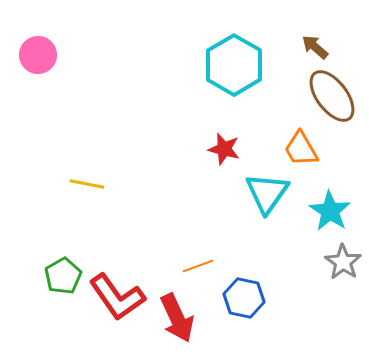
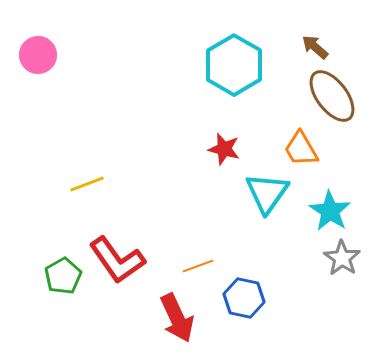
yellow line: rotated 32 degrees counterclockwise
gray star: moved 1 px left, 4 px up
red L-shape: moved 37 px up
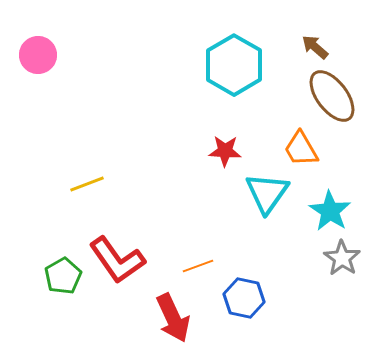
red star: moved 1 px right, 2 px down; rotated 12 degrees counterclockwise
red arrow: moved 4 px left
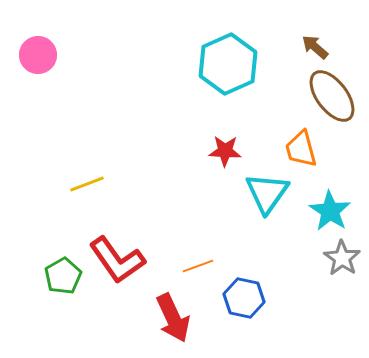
cyan hexagon: moved 6 px left, 1 px up; rotated 6 degrees clockwise
orange trapezoid: rotated 15 degrees clockwise
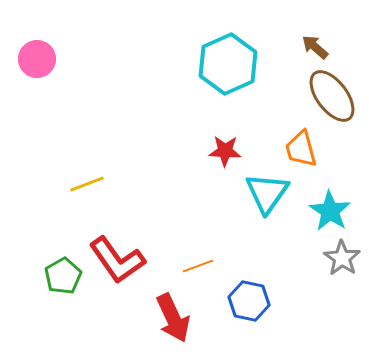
pink circle: moved 1 px left, 4 px down
blue hexagon: moved 5 px right, 3 px down
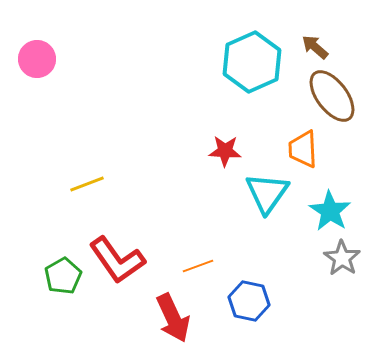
cyan hexagon: moved 24 px right, 2 px up
orange trapezoid: moved 2 px right; rotated 12 degrees clockwise
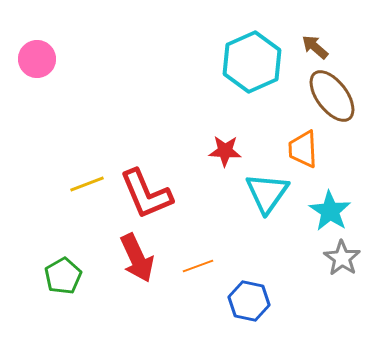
red L-shape: moved 29 px right, 66 px up; rotated 12 degrees clockwise
red arrow: moved 36 px left, 60 px up
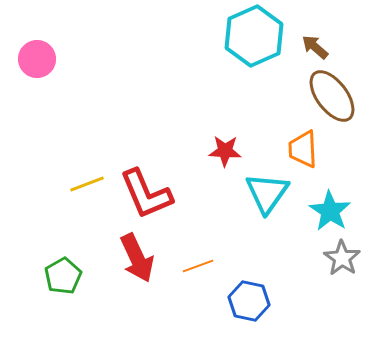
cyan hexagon: moved 2 px right, 26 px up
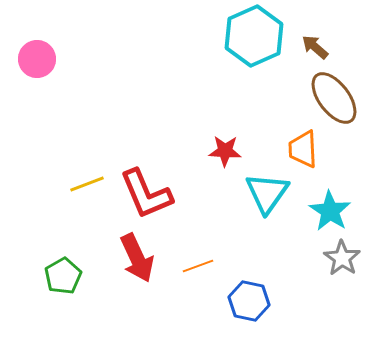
brown ellipse: moved 2 px right, 2 px down
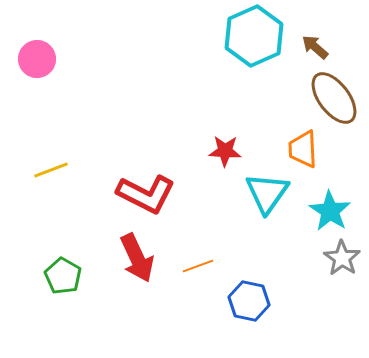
yellow line: moved 36 px left, 14 px up
red L-shape: rotated 40 degrees counterclockwise
green pentagon: rotated 12 degrees counterclockwise
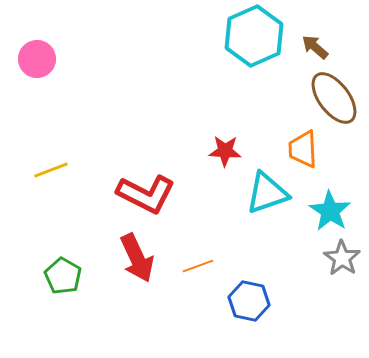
cyan triangle: rotated 36 degrees clockwise
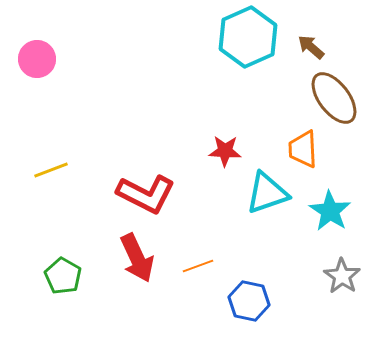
cyan hexagon: moved 6 px left, 1 px down
brown arrow: moved 4 px left
gray star: moved 18 px down
